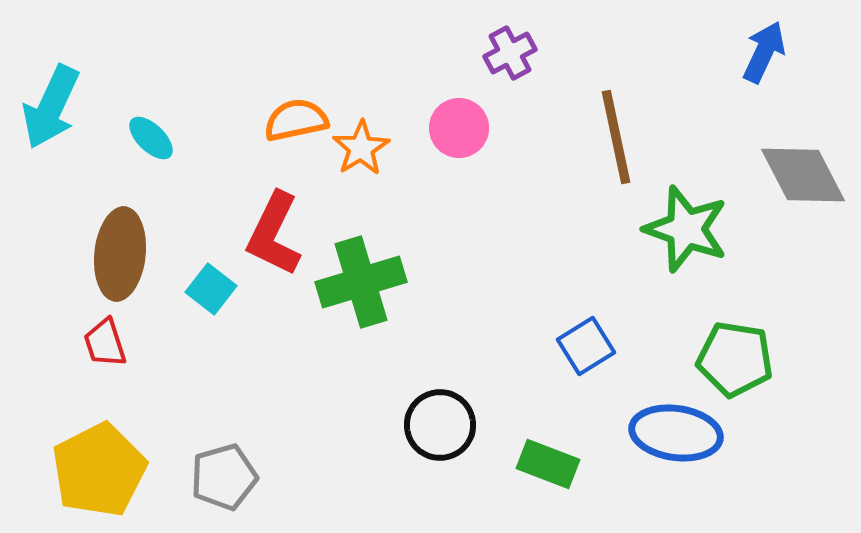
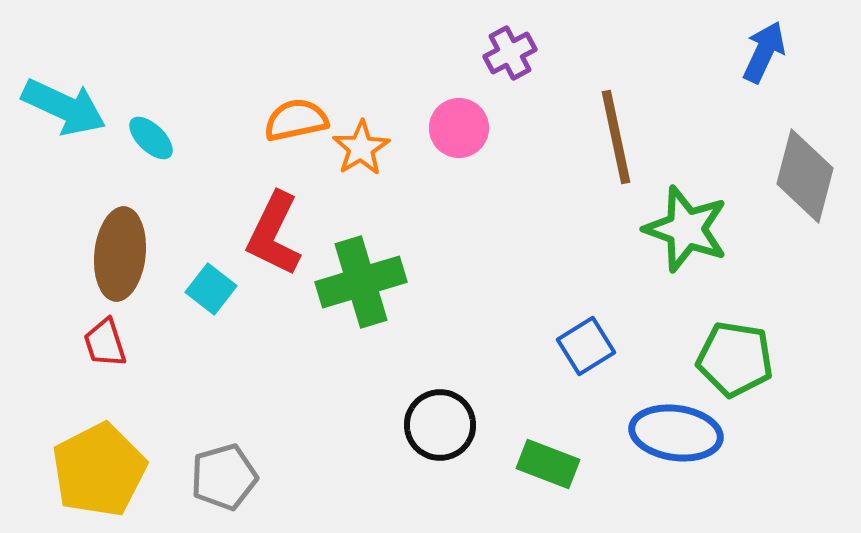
cyan arrow: moved 13 px right; rotated 90 degrees counterclockwise
gray diamond: moved 2 px right, 1 px down; rotated 42 degrees clockwise
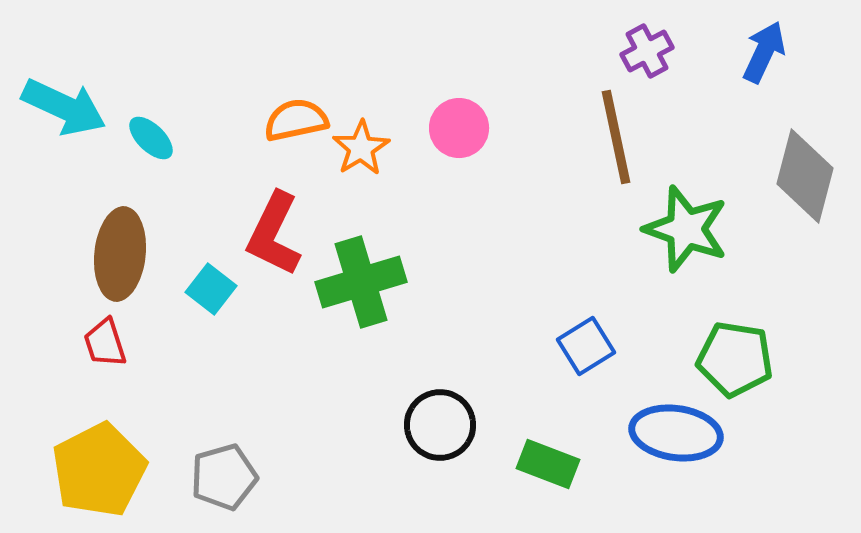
purple cross: moved 137 px right, 2 px up
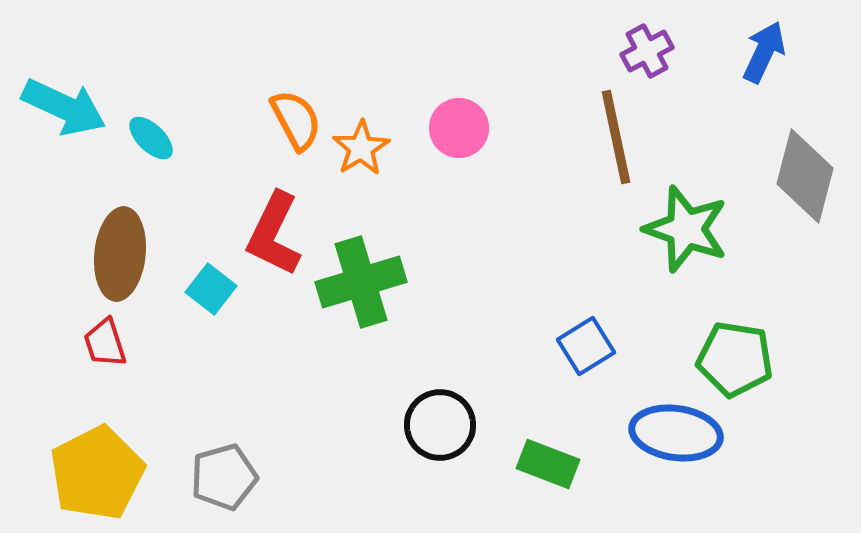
orange semicircle: rotated 74 degrees clockwise
yellow pentagon: moved 2 px left, 3 px down
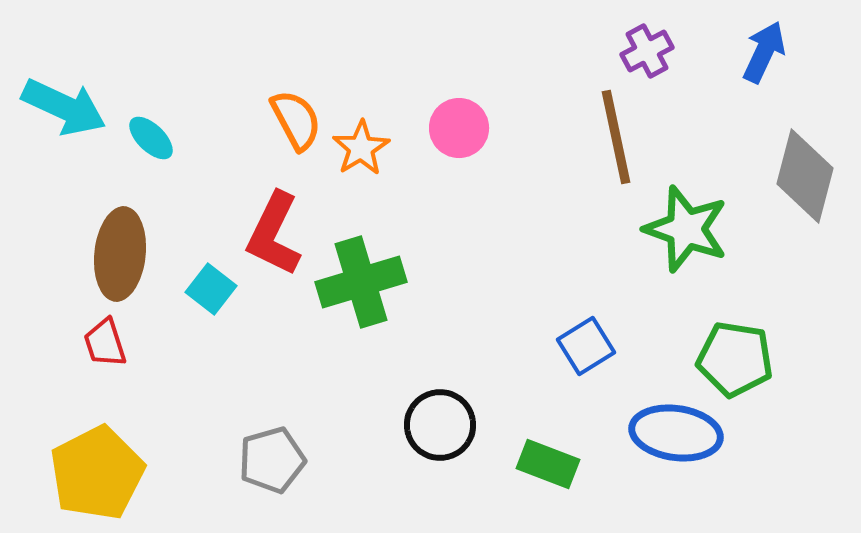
gray pentagon: moved 48 px right, 17 px up
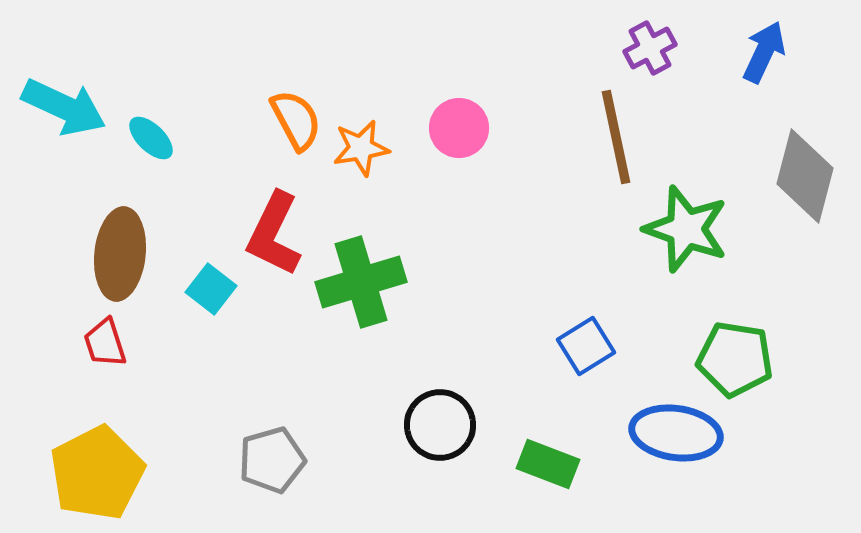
purple cross: moved 3 px right, 3 px up
orange star: rotated 22 degrees clockwise
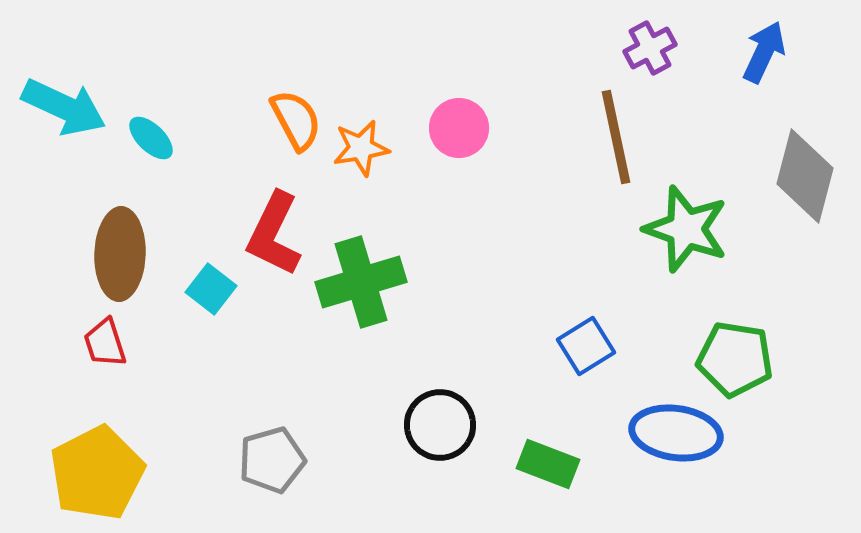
brown ellipse: rotated 4 degrees counterclockwise
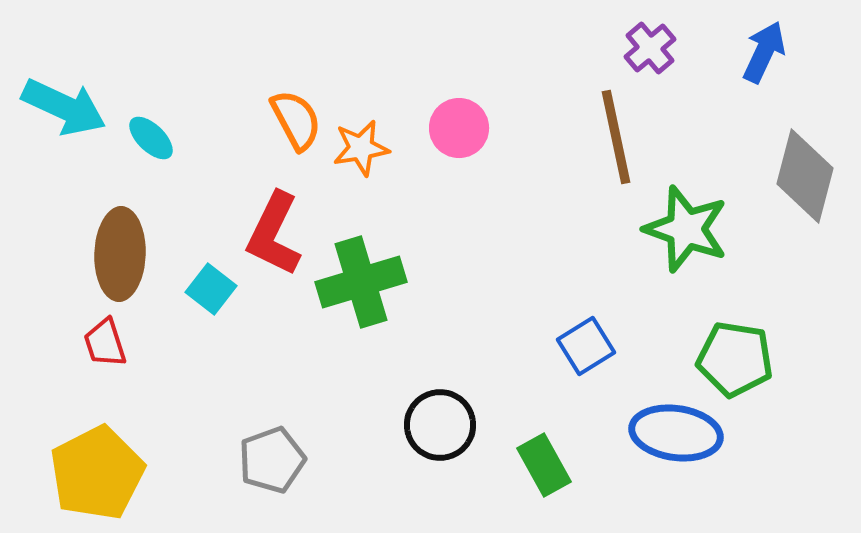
purple cross: rotated 12 degrees counterclockwise
gray pentagon: rotated 4 degrees counterclockwise
green rectangle: moved 4 px left, 1 px down; rotated 40 degrees clockwise
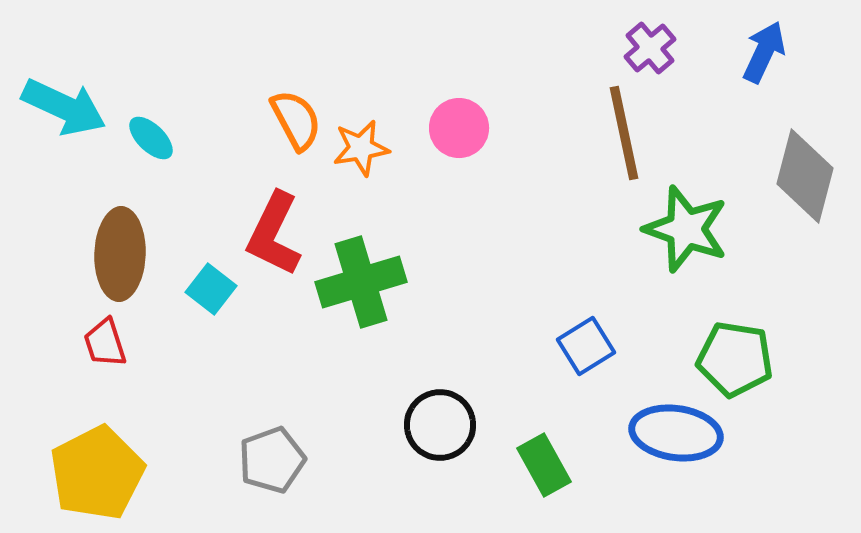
brown line: moved 8 px right, 4 px up
